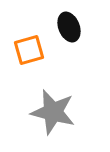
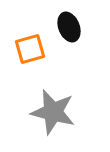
orange square: moved 1 px right, 1 px up
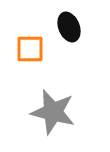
orange square: rotated 16 degrees clockwise
